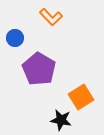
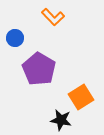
orange L-shape: moved 2 px right
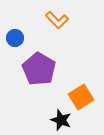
orange L-shape: moved 4 px right, 3 px down
black star: rotated 10 degrees clockwise
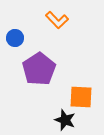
purple pentagon: rotated 8 degrees clockwise
orange square: rotated 35 degrees clockwise
black star: moved 4 px right
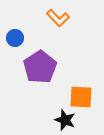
orange L-shape: moved 1 px right, 2 px up
purple pentagon: moved 1 px right, 2 px up
